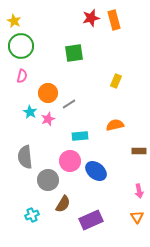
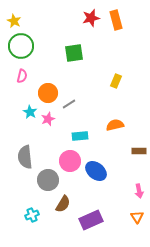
orange rectangle: moved 2 px right
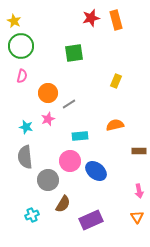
cyan star: moved 4 px left, 15 px down; rotated 16 degrees counterclockwise
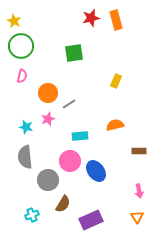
blue ellipse: rotated 15 degrees clockwise
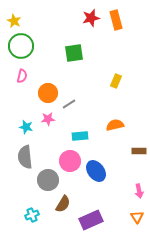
pink star: rotated 16 degrees clockwise
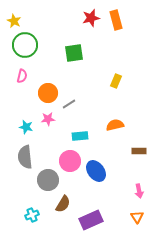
green circle: moved 4 px right, 1 px up
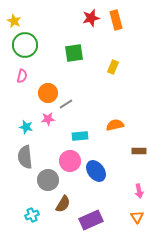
yellow rectangle: moved 3 px left, 14 px up
gray line: moved 3 px left
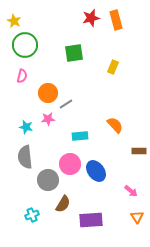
orange semicircle: rotated 60 degrees clockwise
pink circle: moved 3 px down
pink arrow: moved 8 px left; rotated 40 degrees counterclockwise
purple rectangle: rotated 20 degrees clockwise
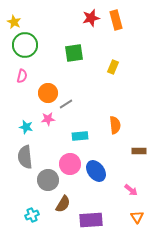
yellow star: moved 1 px down
orange semicircle: rotated 36 degrees clockwise
pink arrow: moved 1 px up
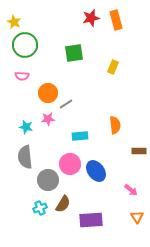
pink semicircle: rotated 80 degrees clockwise
cyan cross: moved 8 px right, 7 px up
